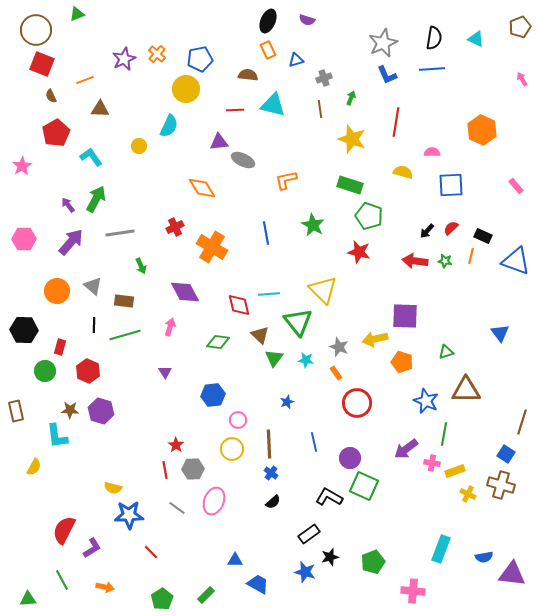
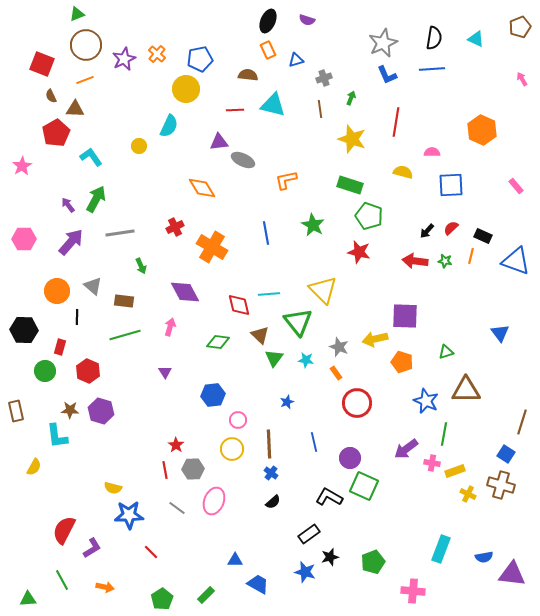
brown circle at (36, 30): moved 50 px right, 15 px down
brown triangle at (100, 109): moved 25 px left
black line at (94, 325): moved 17 px left, 8 px up
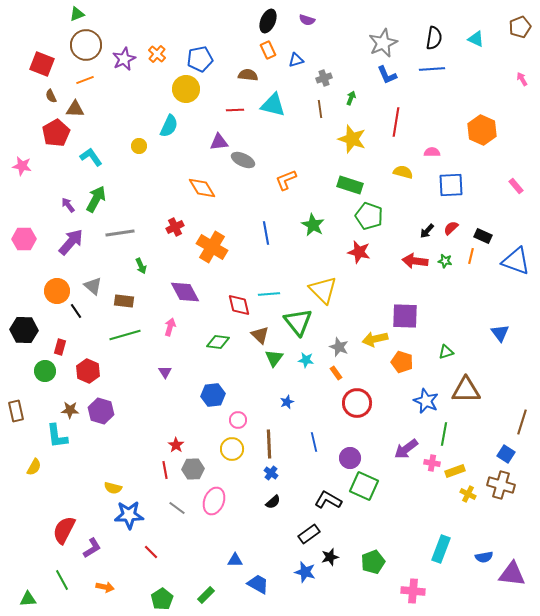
pink star at (22, 166): rotated 30 degrees counterclockwise
orange L-shape at (286, 180): rotated 10 degrees counterclockwise
black line at (77, 317): moved 1 px left, 6 px up; rotated 35 degrees counterclockwise
black L-shape at (329, 497): moved 1 px left, 3 px down
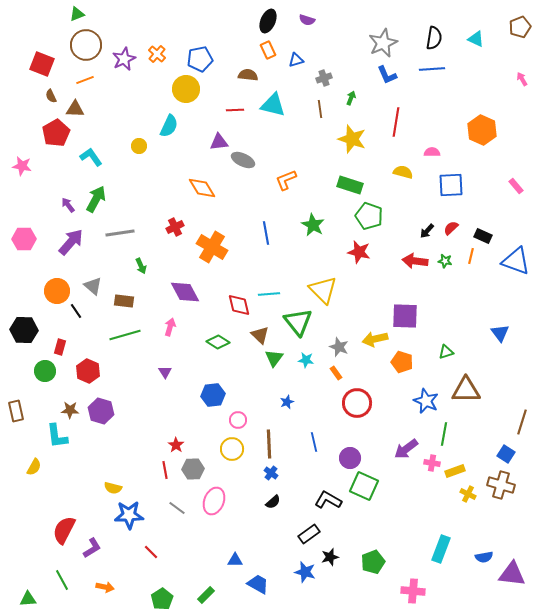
green diamond at (218, 342): rotated 25 degrees clockwise
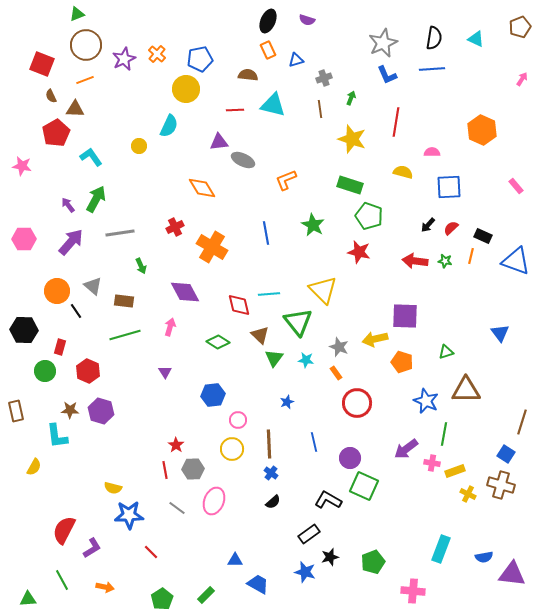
pink arrow at (522, 79): rotated 64 degrees clockwise
blue square at (451, 185): moved 2 px left, 2 px down
black arrow at (427, 231): moved 1 px right, 6 px up
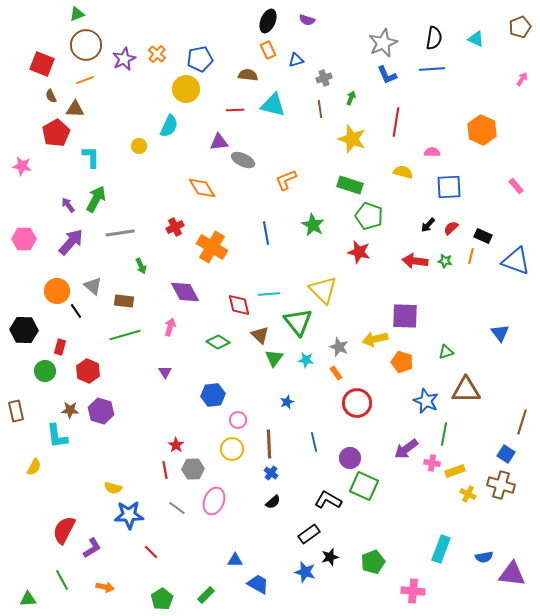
cyan L-shape at (91, 157): rotated 35 degrees clockwise
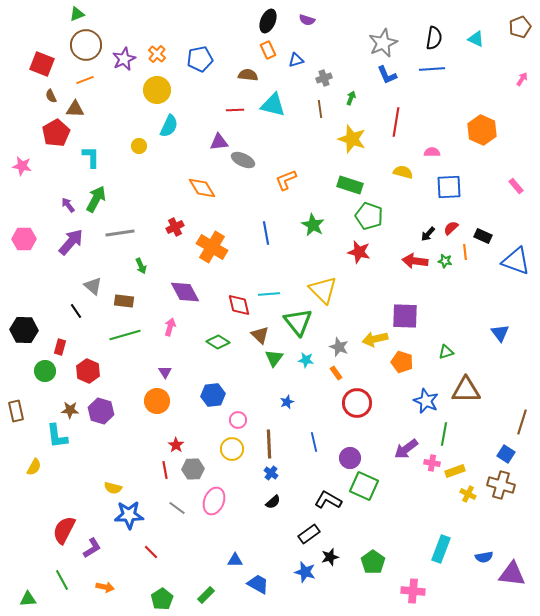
yellow circle at (186, 89): moved 29 px left, 1 px down
black arrow at (428, 225): moved 9 px down
orange line at (471, 256): moved 6 px left, 4 px up; rotated 21 degrees counterclockwise
orange circle at (57, 291): moved 100 px right, 110 px down
green pentagon at (373, 562): rotated 15 degrees counterclockwise
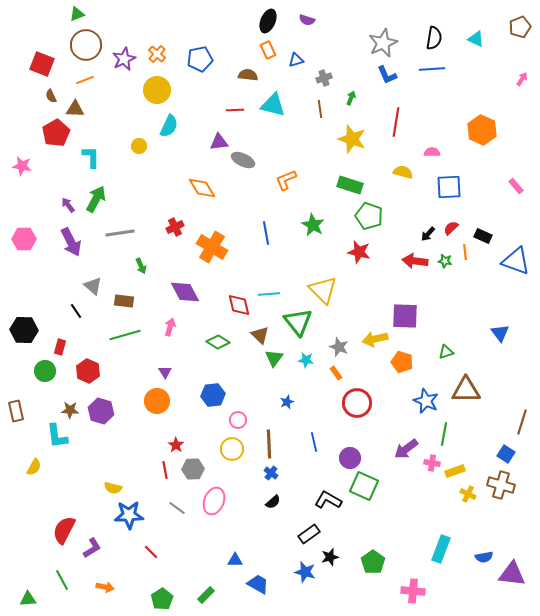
purple arrow at (71, 242): rotated 112 degrees clockwise
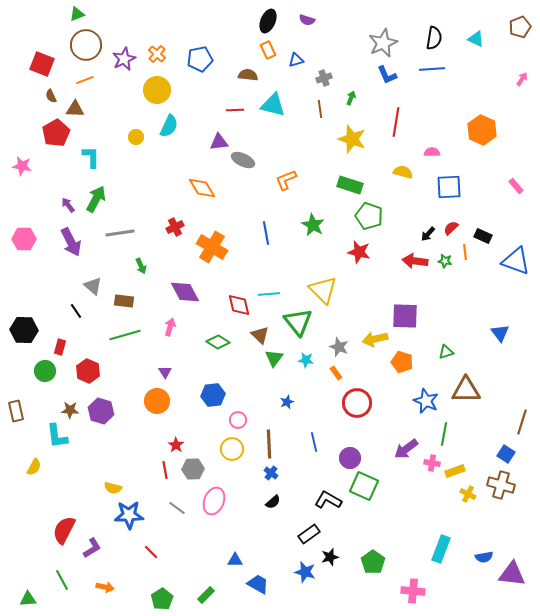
yellow circle at (139, 146): moved 3 px left, 9 px up
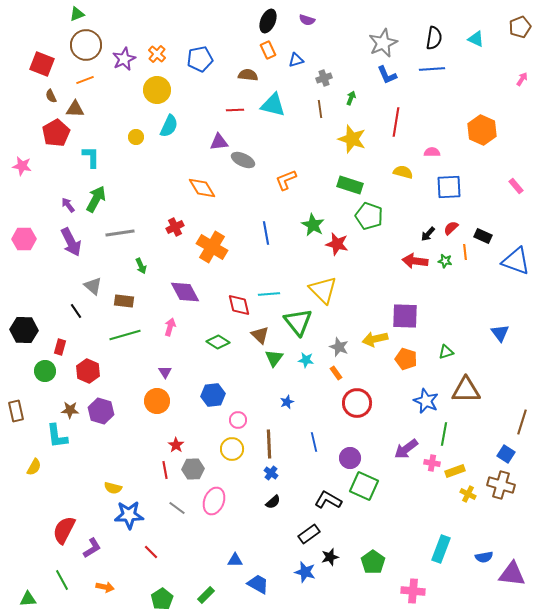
red star at (359, 252): moved 22 px left, 8 px up
orange pentagon at (402, 362): moved 4 px right, 3 px up
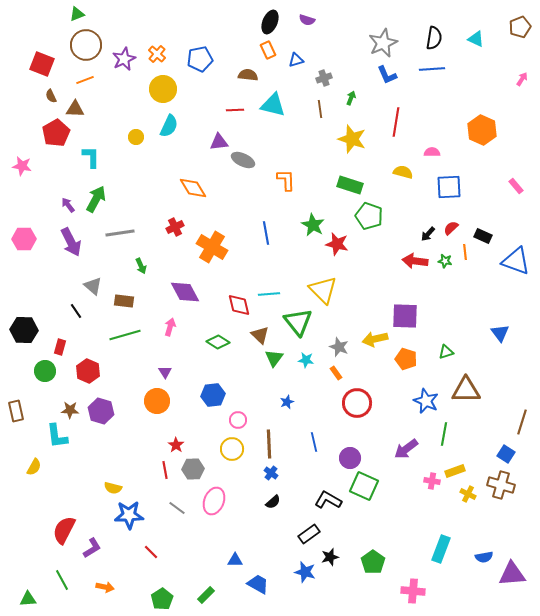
black ellipse at (268, 21): moved 2 px right, 1 px down
yellow circle at (157, 90): moved 6 px right, 1 px up
orange L-shape at (286, 180): rotated 110 degrees clockwise
orange diamond at (202, 188): moved 9 px left
pink cross at (432, 463): moved 18 px down
purple triangle at (512, 574): rotated 12 degrees counterclockwise
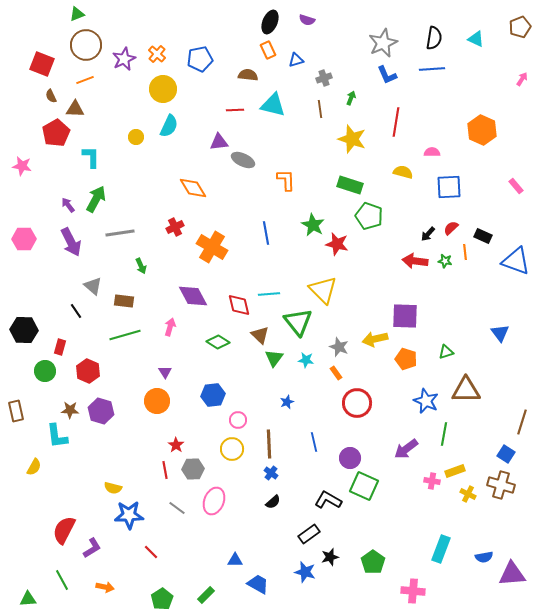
purple diamond at (185, 292): moved 8 px right, 4 px down
